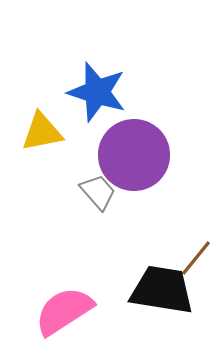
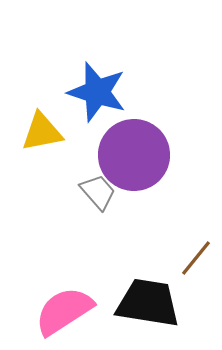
black trapezoid: moved 14 px left, 13 px down
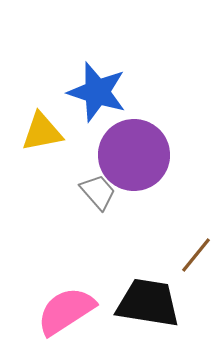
brown line: moved 3 px up
pink semicircle: moved 2 px right
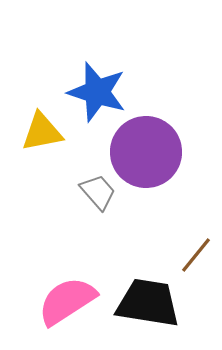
purple circle: moved 12 px right, 3 px up
pink semicircle: moved 1 px right, 10 px up
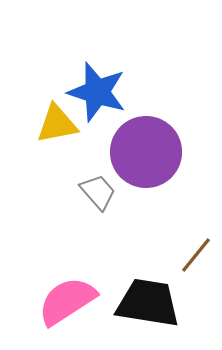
yellow triangle: moved 15 px right, 8 px up
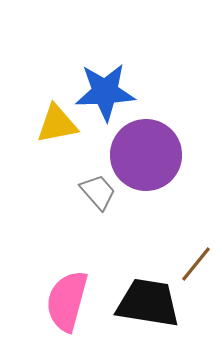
blue star: moved 8 px right; rotated 20 degrees counterclockwise
purple circle: moved 3 px down
brown line: moved 9 px down
pink semicircle: rotated 42 degrees counterclockwise
